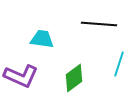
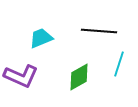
black line: moved 7 px down
cyan trapezoid: moved 1 px left, 1 px up; rotated 30 degrees counterclockwise
green diamond: moved 5 px right, 1 px up; rotated 8 degrees clockwise
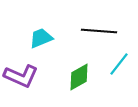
cyan line: rotated 20 degrees clockwise
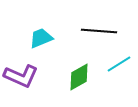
cyan line: rotated 20 degrees clockwise
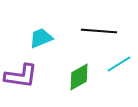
purple L-shape: rotated 16 degrees counterclockwise
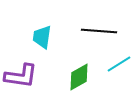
cyan trapezoid: moved 1 px right, 1 px up; rotated 60 degrees counterclockwise
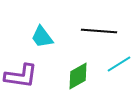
cyan trapezoid: rotated 45 degrees counterclockwise
green diamond: moved 1 px left, 1 px up
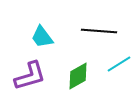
purple L-shape: moved 9 px right; rotated 24 degrees counterclockwise
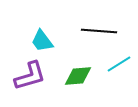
cyan trapezoid: moved 4 px down
green diamond: rotated 24 degrees clockwise
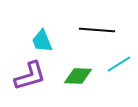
black line: moved 2 px left, 1 px up
cyan trapezoid: rotated 15 degrees clockwise
green diamond: rotated 8 degrees clockwise
